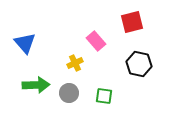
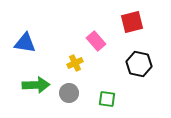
blue triangle: rotated 40 degrees counterclockwise
green square: moved 3 px right, 3 px down
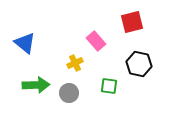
blue triangle: rotated 30 degrees clockwise
green square: moved 2 px right, 13 px up
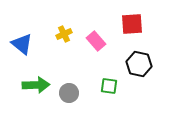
red square: moved 2 px down; rotated 10 degrees clockwise
blue triangle: moved 3 px left, 1 px down
yellow cross: moved 11 px left, 29 px up
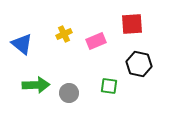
pink rectangle: rotated 72 degrees counterclockwise
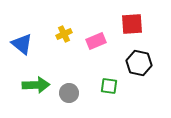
black hexagon: moved 1 px up
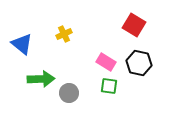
red square: moved 2 px right, 1 px down; rotated 35 degrees clockwise
pink rectangle: moved 10 px right, 21 px down; rotated 54 degrees clockwise
green arrow: moved 5 px right, 6 px up
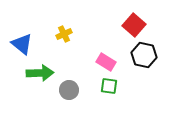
red square: rotated 10 degrees clockwise
black hexagon: moved 5 px right, 8 px up
green arrow: moved 1 px left, 6 px up
gray circle: moved 3 px up
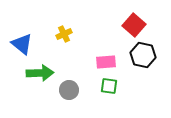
black hexagon: moved 1 px left
pink rectangle: rotated 36 degrees counterclockwise
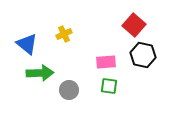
blue triangle: moved 5 px right
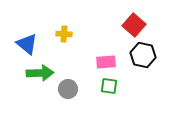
yellow cross: rotated 28 degrees clockwise
gray circle: moved 1 px left, 1 px up
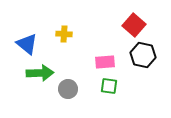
pink rectangle: moved 1 px left
